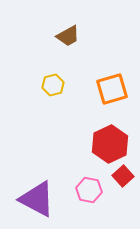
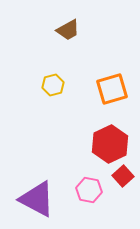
brown trapezoid: moved 6 px up
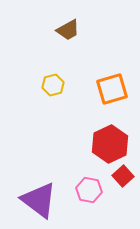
purple triangle: moved 2 px right, 1 px down; rotated 9 degrees clockwise
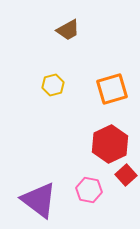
red square: moved 3 px right, 1 px up
